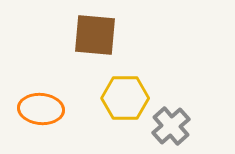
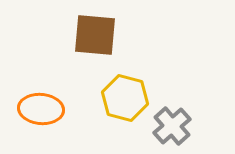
yellow hexagon: rotated 15 degrees clockwise
gray cross: moved 1 px right
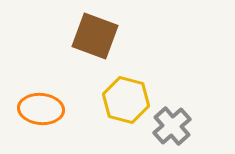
brown square: moved 1 px down; rotated 15 degrees clockwise
yellow hexagon: moved 1 px right, 2 px down
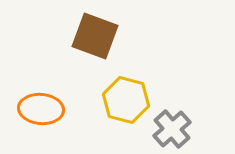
gray cross: moved 3 px down
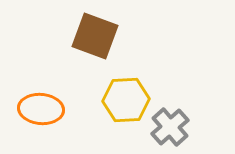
yellow hexagon: rotated 18 degrees counterclockwise
gray cross: moved 2 px left, 2 px up
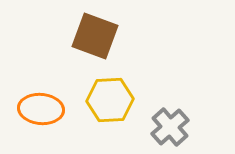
yellow hexagon: moved 16 px left
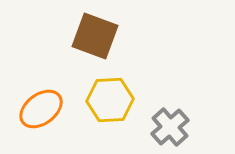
orange ellipse: rotated 42 degrees counterclockwise
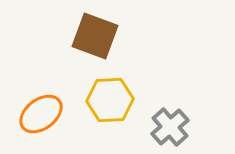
orange ellipse: moved 5 px down
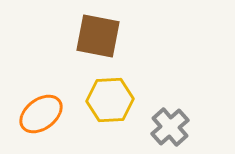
brown square: moved 3 px right; rotated 9 degrees counterclockwise
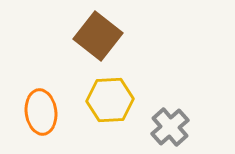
brown square: rotated 27 degrees clockwise
orange ellipse: moved 2 px up; rotated 60 degrees counterclockwise
